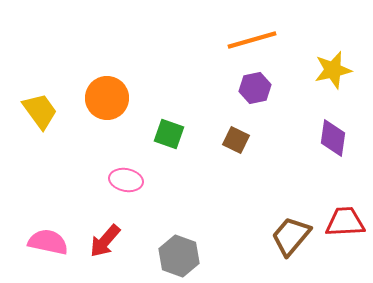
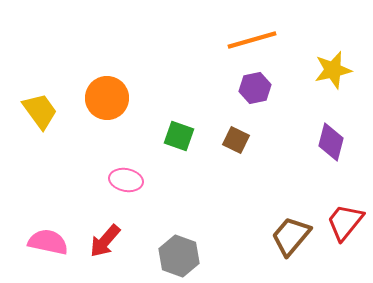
green square: moved 10 px right, 2 px down
purple diamond: moved 2 px left, 4 px down; rotated 6 degrees clockwise
red trapezoid: rotated 48 degrees counterclockwise
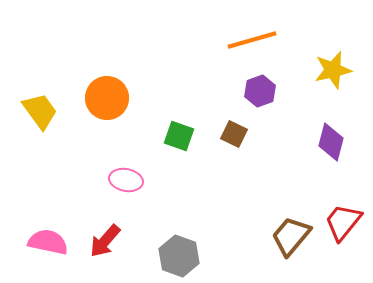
purple hexagon: moved 5 px right, 3 px down; rotated 8 degrees counterclockwise
brown square: moved 2 px left, 6 px up
red trapezoid: moved 2 px left
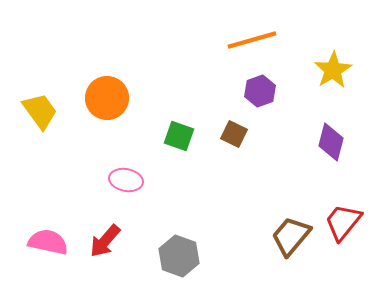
yellow star: rotated 18 degrees counterclockwise
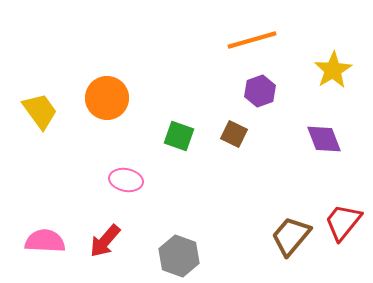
purple diamond: moved 7 px left, 3 px up; rotated 36 degrees counterclockwise
pink semicircle: moved 3 px left, 1 px up; rotated 9 degrees counterclockwise
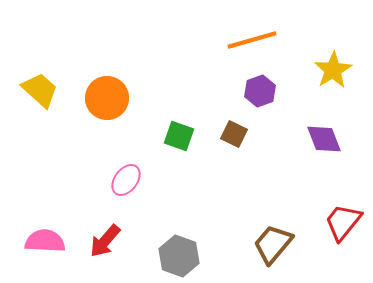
yellow trapezoid: moved 21 px up; rotated 12 degrees counterclockwise
pink ellipse: rotated 64 degrees counterclockwise
brown trapezoid: moved 18 px left, 8 px down
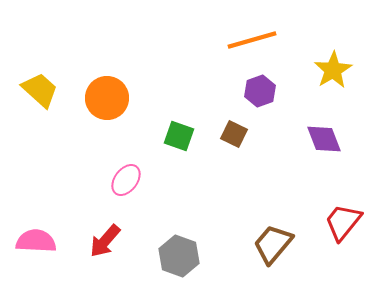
pink semicircle: moved 9 px left
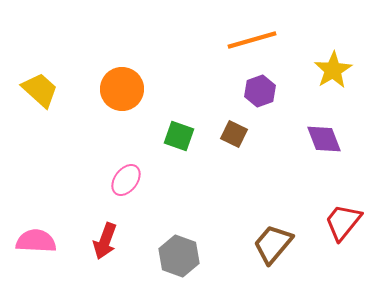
orange circle: moved 15 px right, 9 px up
red arrow: rotated 21 degrees counterclockwise
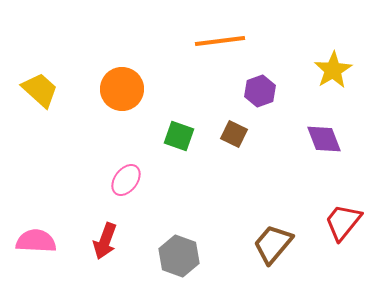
orange line: moved 32 px left, 1 px down; rotated 9 degrees clockwise
